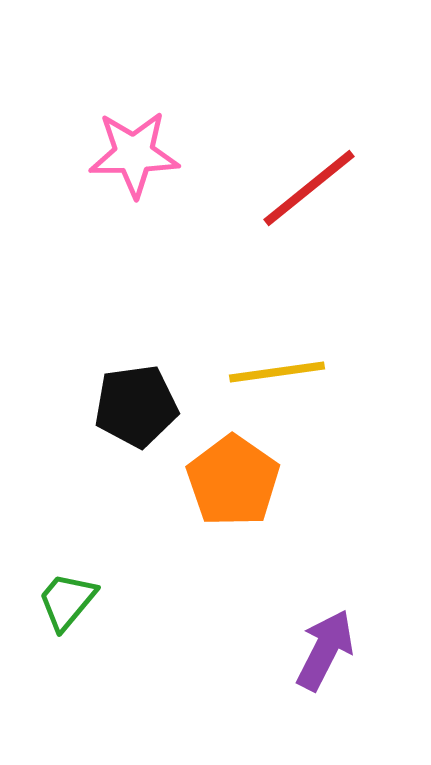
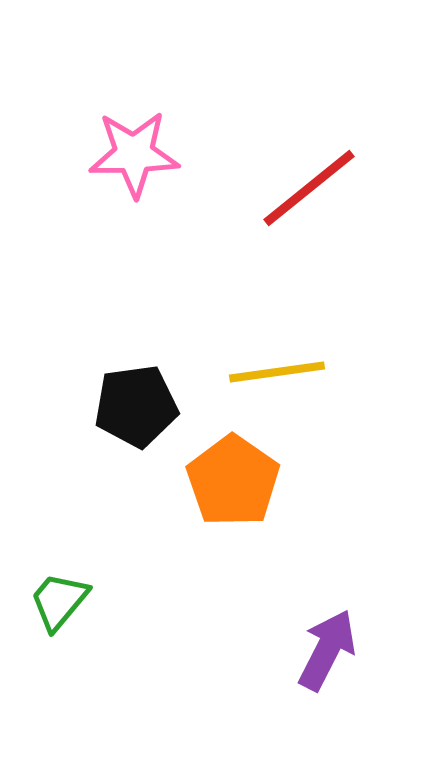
green trapezoid: moved 8 px left
purple arrow: moved 2 px right
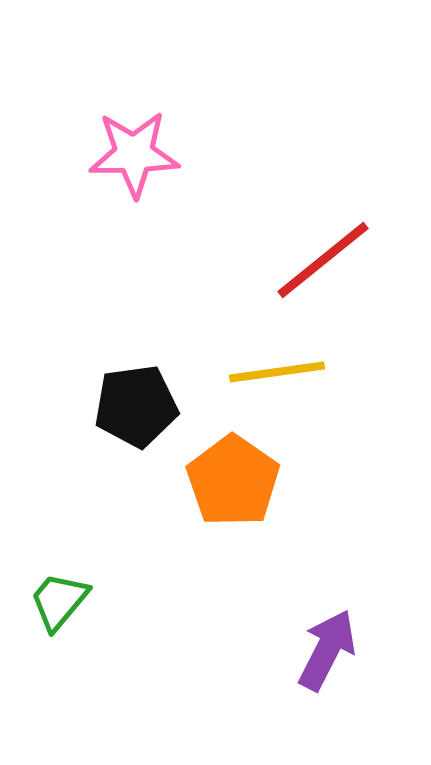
red line: moved 14 px right, 72 px down
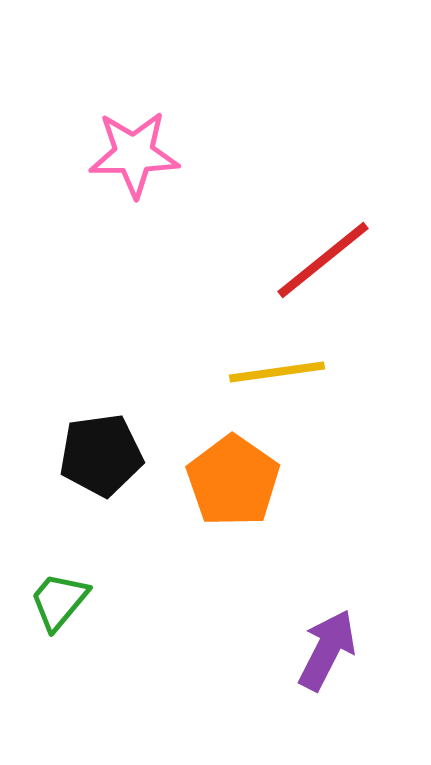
black pentagon: moved 35 px left, 49 px down
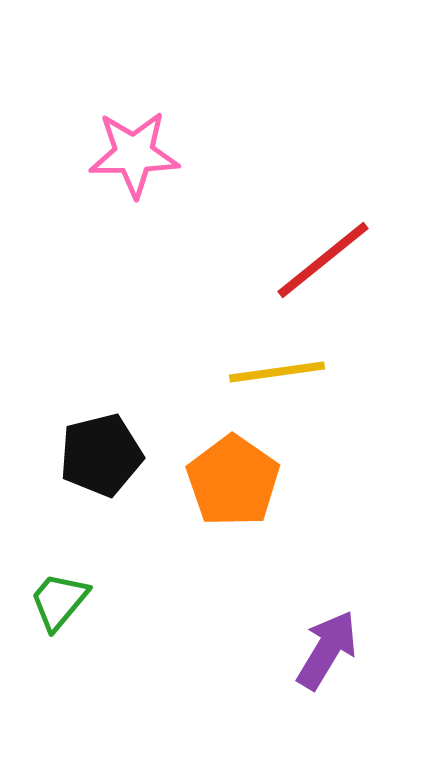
black pentagon: rotated 6 degrees counterclockwise
purple arrow: rotated 4 degrees clockwise
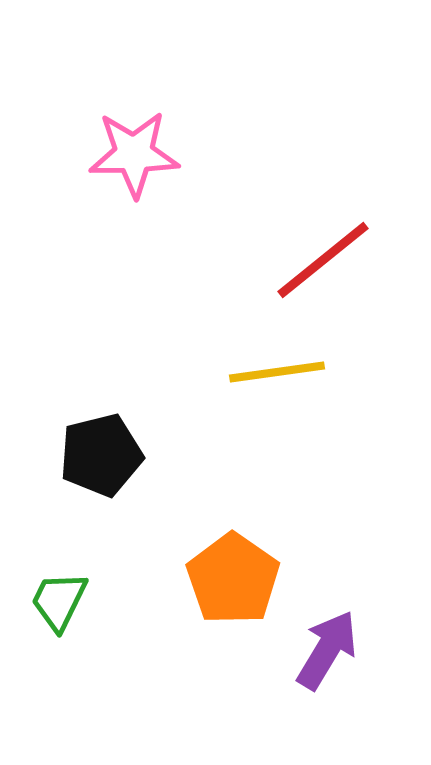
orange pentagon: moved 98 px down
green trapezoid: rotated 14 degrees counterclockwise
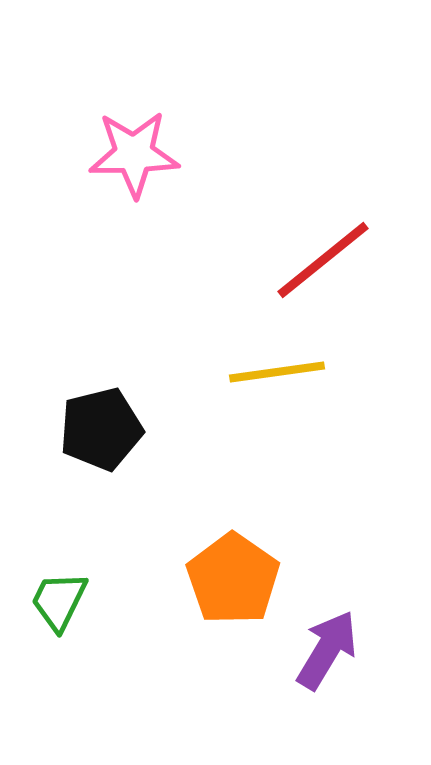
black pentagon: moved 26 px up
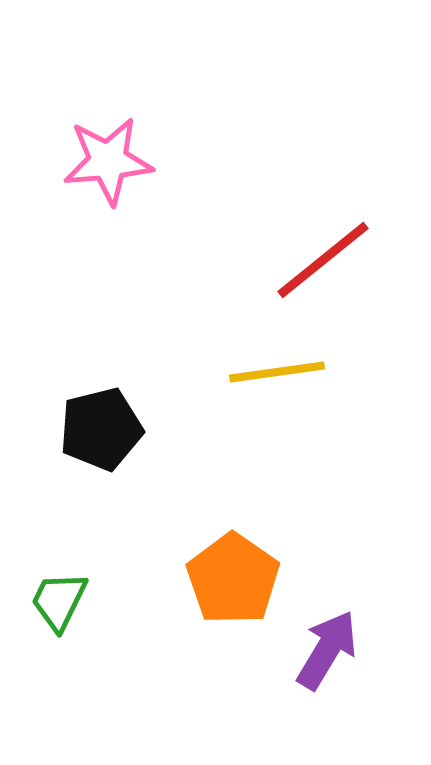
pink star: moved 26 px left, 7 px down; rotated 4 degrees counterclockwise
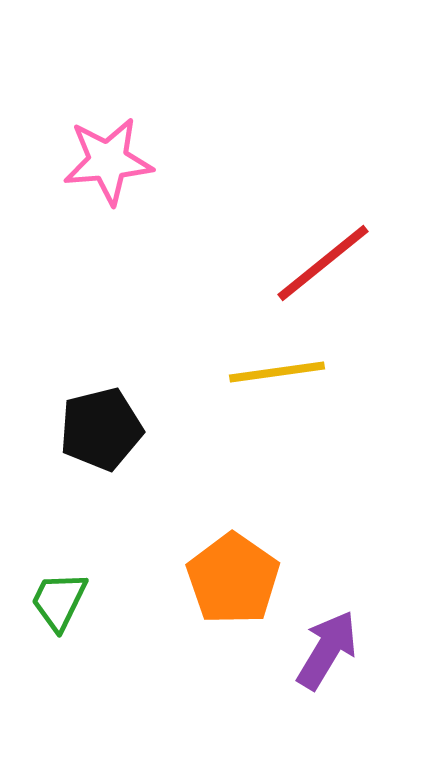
red line: moved 3 px down
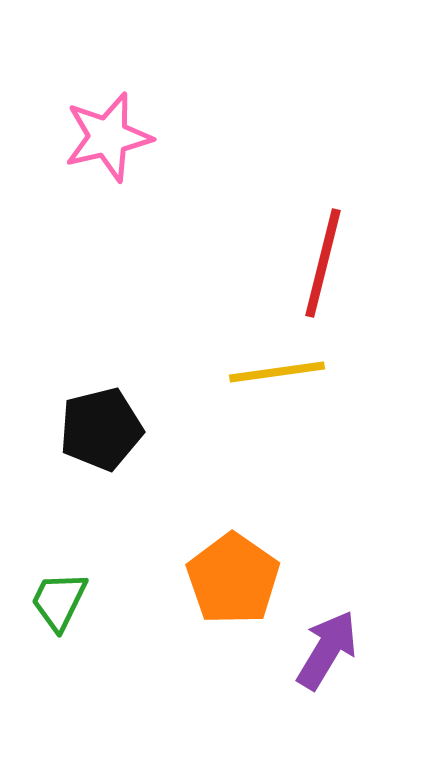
pink star: moved 24 px up; rotated 8 degrees counterclockwise
red line: rotated 37 degrees counterclockwise
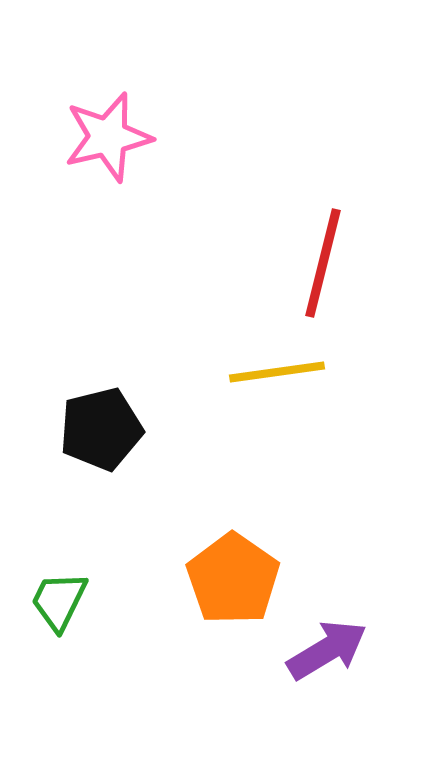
purple arrow: rotated 28 degrees clockwise
